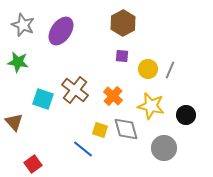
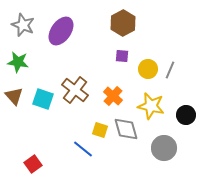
brown triangle: moved 26 px up
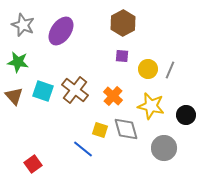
cyan square: moved 8 px up
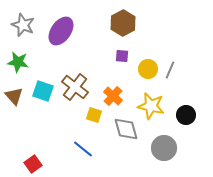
brown cross: moved 3 px up
yellow square: moved 6 px left, 15 px up
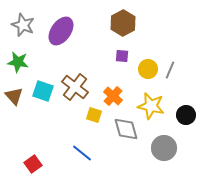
blue line: moved 1 px left, 4 px down
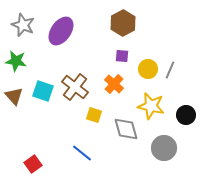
green star: moved 2 px left, 1 px up
orange cross: moved 1 px right, 12 px up
